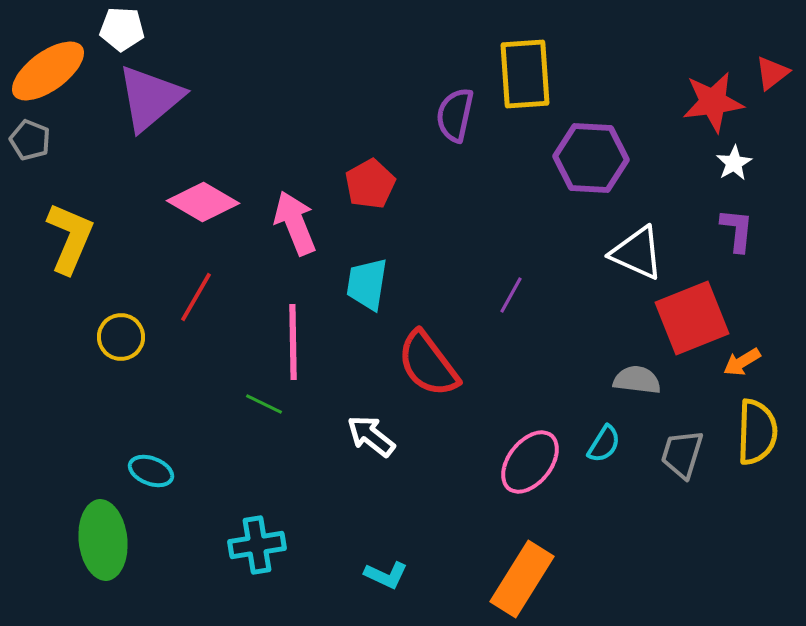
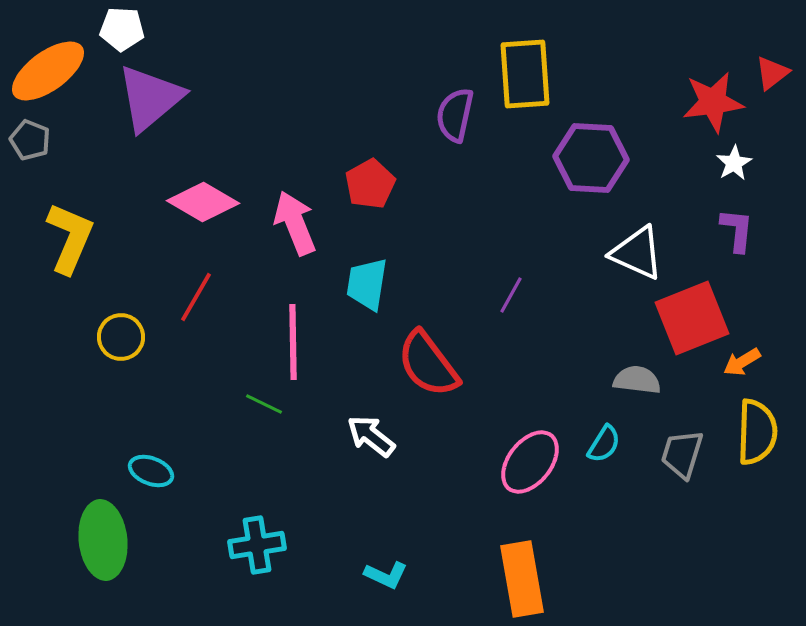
orange rectangle: rotated 42 degrees counterclockwise
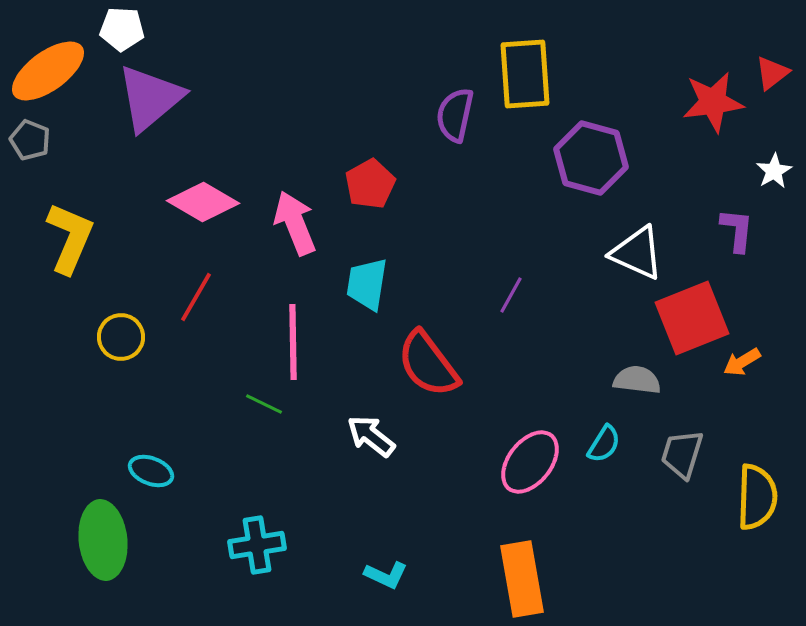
purple hexagon: rotated 12 degrees clockwise
white star: moved 40 px right, 8 px down
yellow semicircle: moved 65 px down
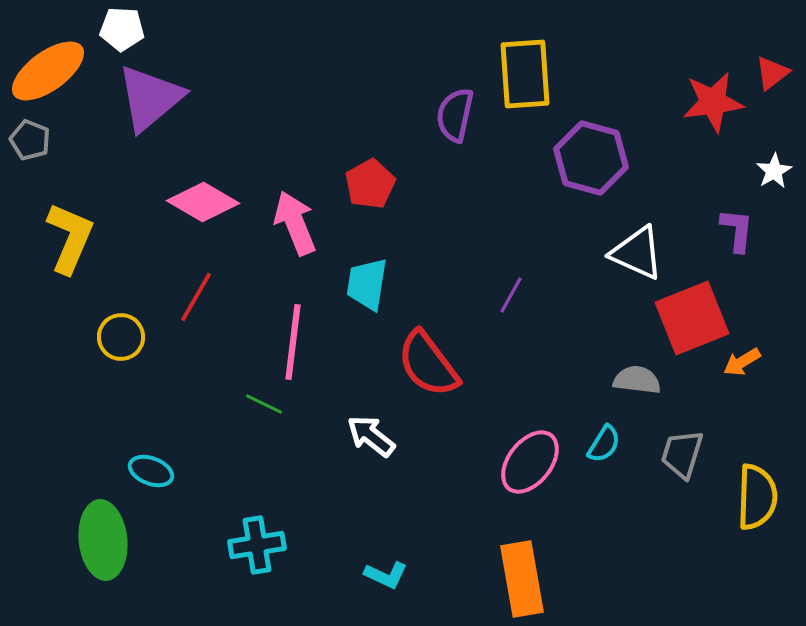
pink line: rotated 8 degrees clockwise
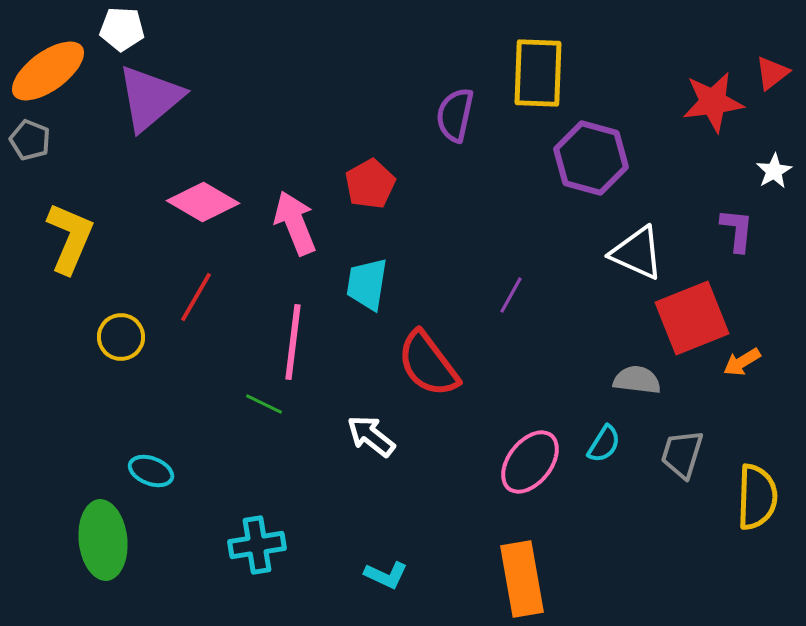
yellow rectangle: moved 13 px right, 1 px up; rotated 6 degrees clockwise
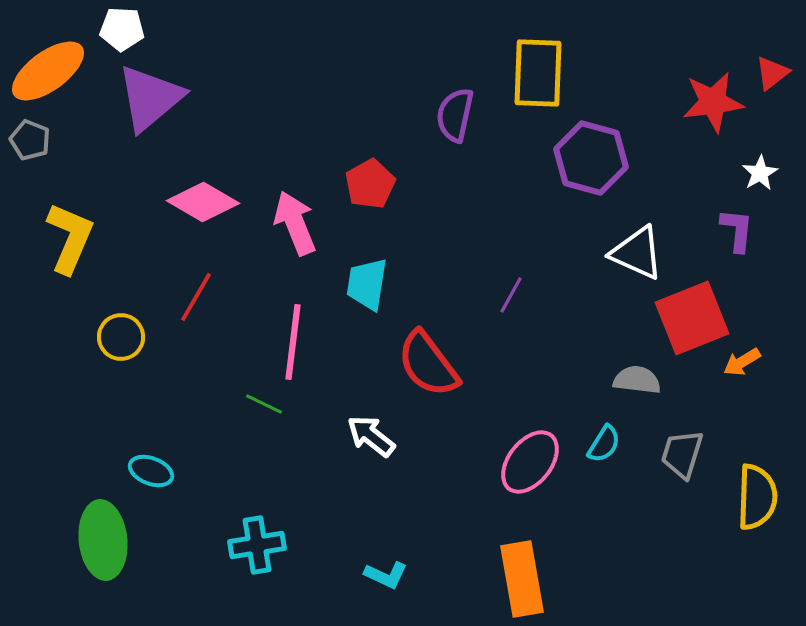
white star: moved 14 px left, 2 px down
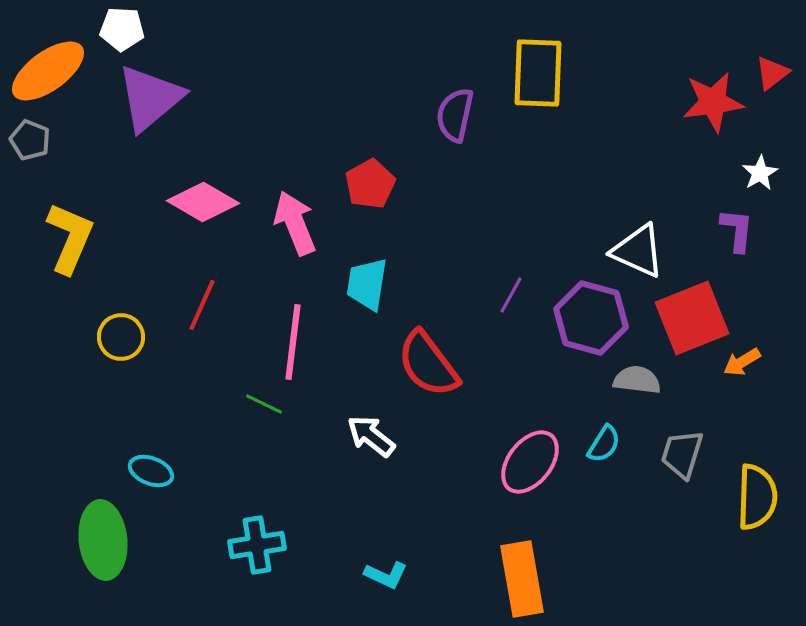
purple hexagon: moved 160 px down
white triangle: moved 1 px right, 2 px up
red line: moved 6 px right, 8 px down; rotated 6 degrees counterclockwise
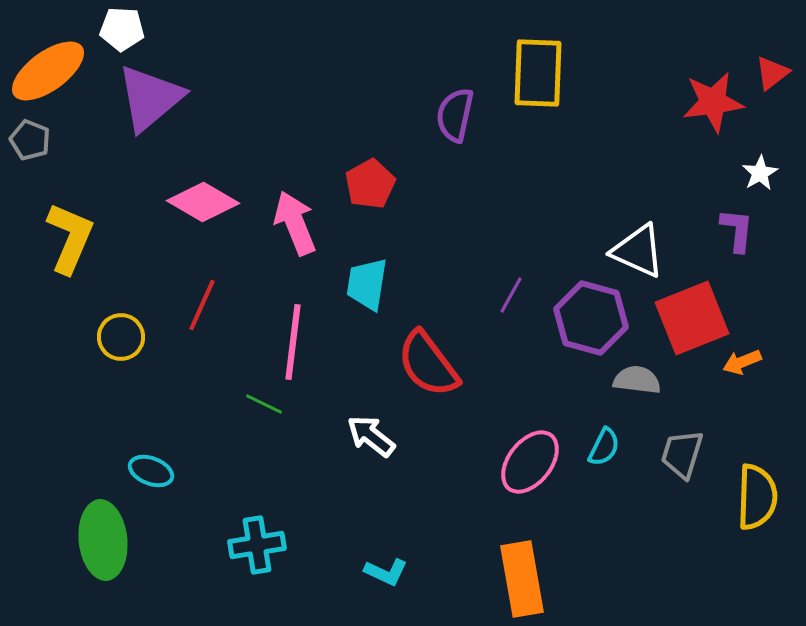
orange arrow: rotated 9 degrees clockwise
cyan semicircle: moved 3 px down; rotated 6 degrees counterclockwise
cyan L-shape: moved 3 px up
